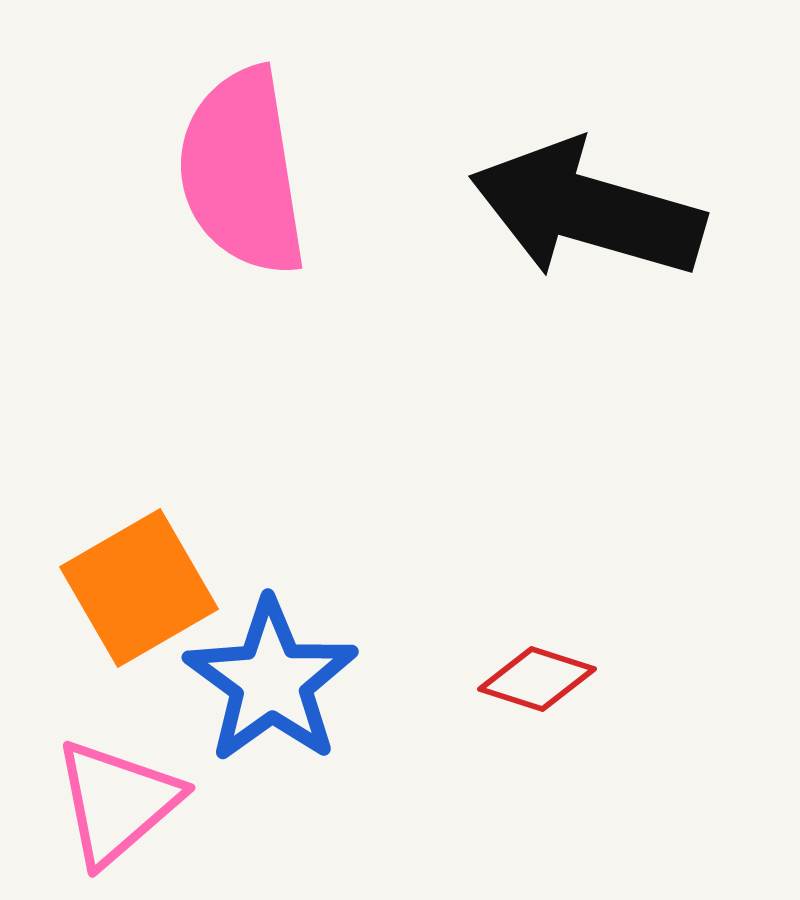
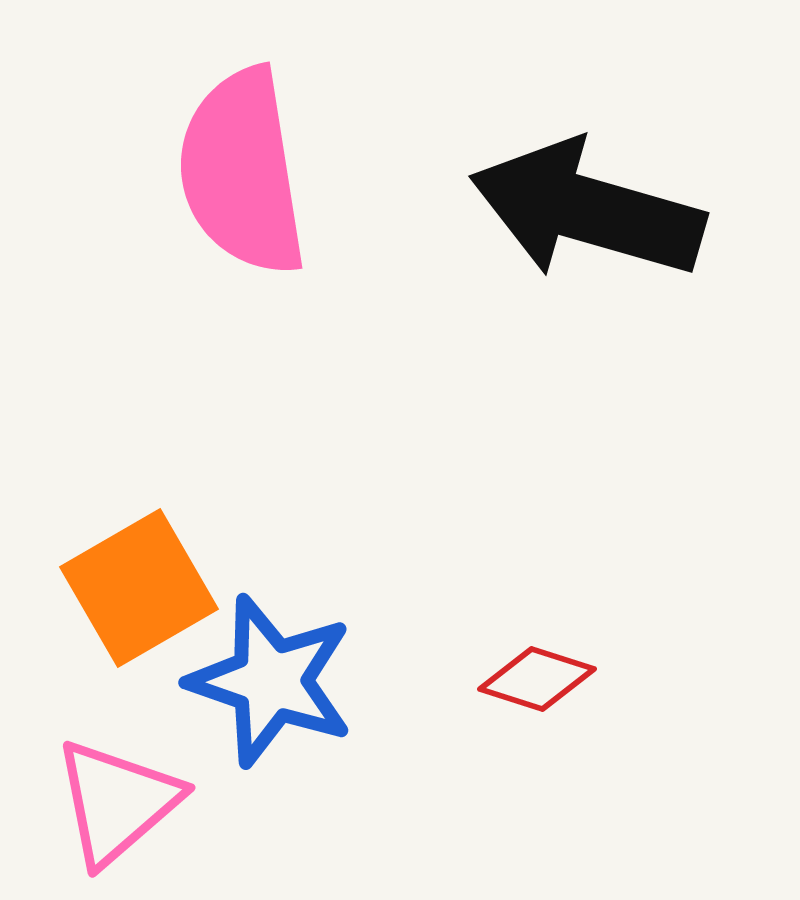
blue star: rotated 17 degrees counterclockwise
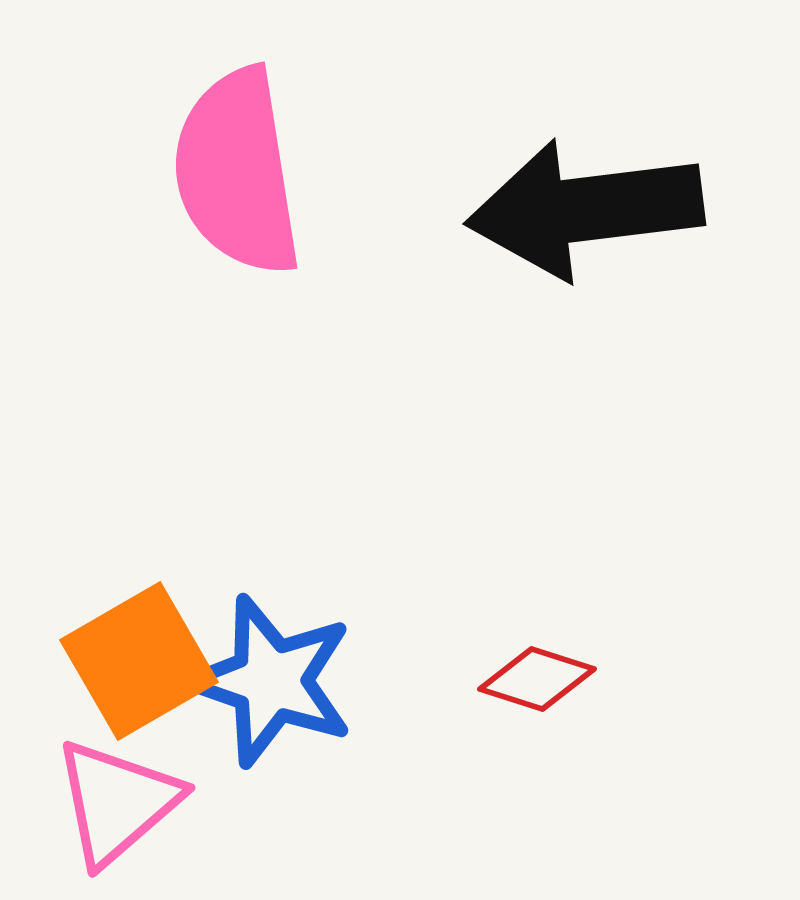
pink semicircle: moved 5 px left
black arrow: moved 2 px left, 1 px up; rotated 23 degrees counterclockwise
orange square: moved 73 px down
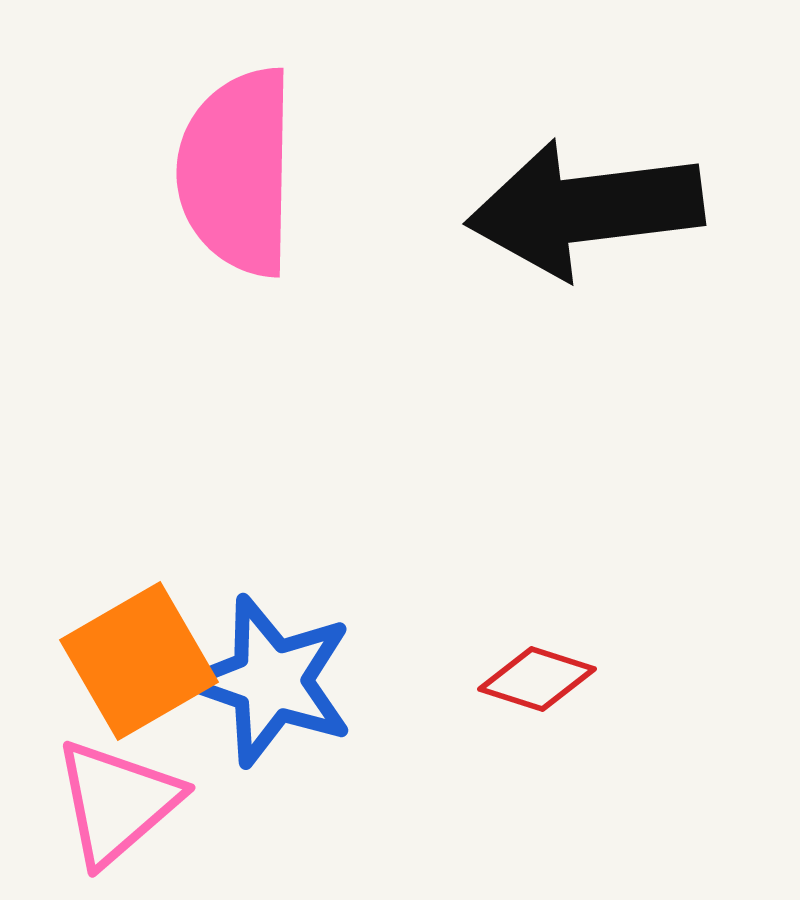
pink semicircle: rotated 10 degrees clockwise
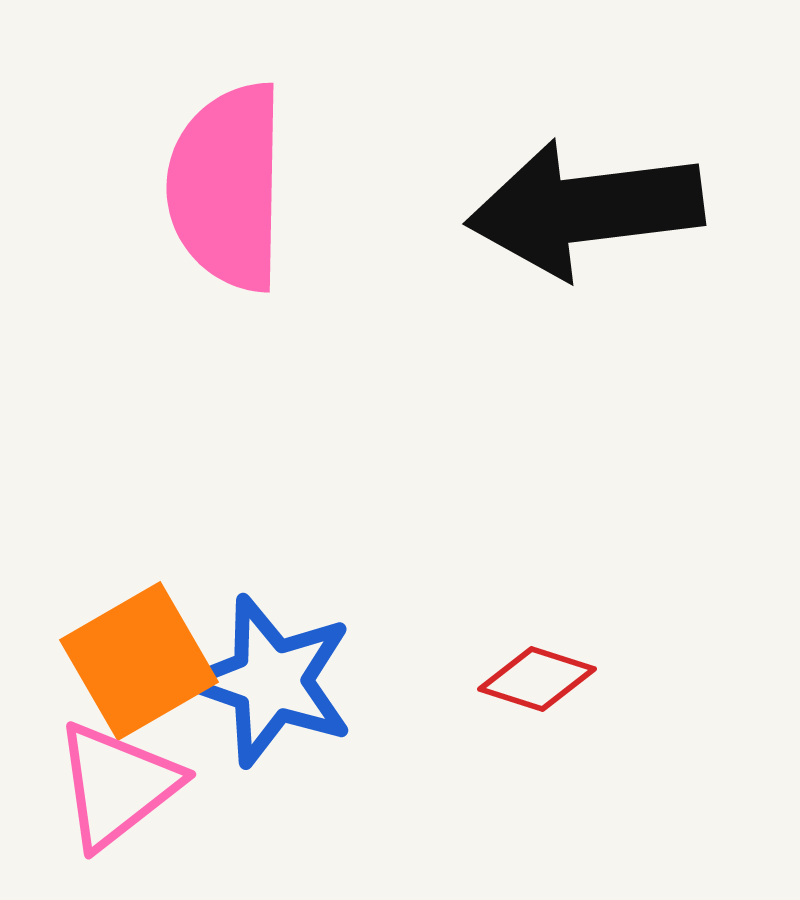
pink semicircle: moved 10 px left, 15 px down
pink triangle: moved 17 px up; rotated 3 degrees clockwise
